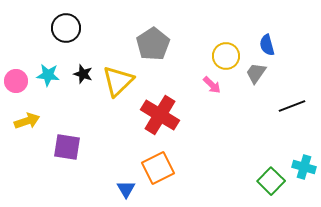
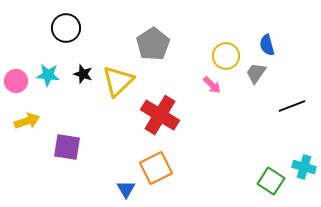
orange square: moved 2 px left
green square: rotated 12 degrees counterclockwise
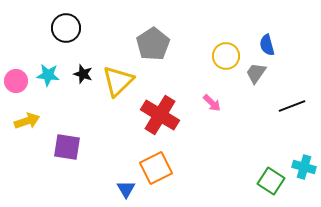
pink arrow: moved 18 px down
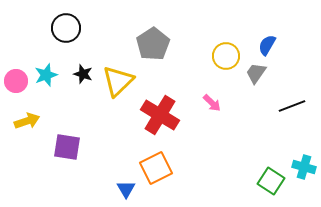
blue semicircle: rotated 45 degrees clockwise
cyan star: moved 2 px left; rotated 25 degrees counterclockwise
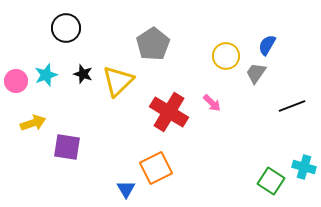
red cross: moved 9 px right, 3 px up
yellow arrow: moved 6 px right, 2 px down
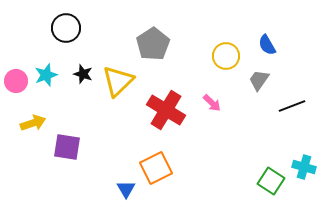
blue semicircle: rotated 60 degrees counterclockwise
gray trapezoid: moved 3 px right, 7 px down
red cross: moved 3 px left, 2 px up
